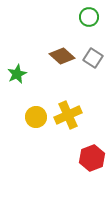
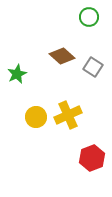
gray square: moved 9 px down
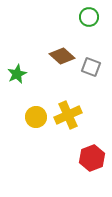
gray square: moved 2 px left; rotated 12 degrees counterclockwise
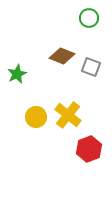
green circle: moved 1 px down
brown diamond: rotated 20 degrees counterclockwise
yellow cross: rotated 28 degrees counterclockwise
red hexagon: moved 3 px left, 9 px up
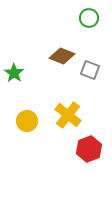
gray square: moved 1 px left, 3 px down
green star: moved 3 px left, 1 px up; rotated 12 degrees counterclockwise
yellow circle: moved 9 px left, 4 px down
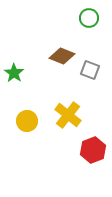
red hexagon: moved 4 px right, 1 px down
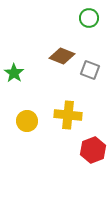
yellow cross: rotated 32 degrees counterclockwise
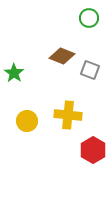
red hexagon: rotated 10 degrees counterclockwise
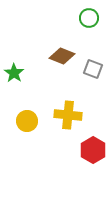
gray square: moved 3 px right, 1 px up
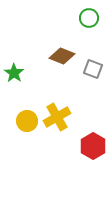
yellow cross: moved 11 px left, 2 px down; rotated 36 degrees counterclockwise
red hexagon: moved 4 px up
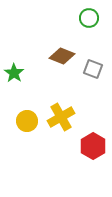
yellow cross: moved 4 px right
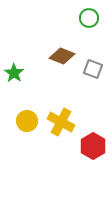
yellow cross: moved 5 px down; rotated 32 degrees counterclockwise
